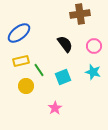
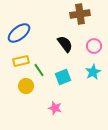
cyan star: rotated 28 degrees clockwise
pink star: rotated 24 degrees counterclockwise
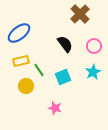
brown cross: rotated 36 degrees counterclockwise
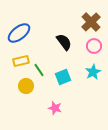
brown cross: moved 11 px right, 8 px down
black semicircle: moved 1 px left, 2 px up
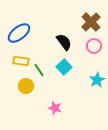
yellow rectangle: rotated 21 degrees clockwise
cyan star: moved 4 px right, 8 px down
cyan square: moved 1 px right, 10 px up; rotated 21 degrees counterclockwise
